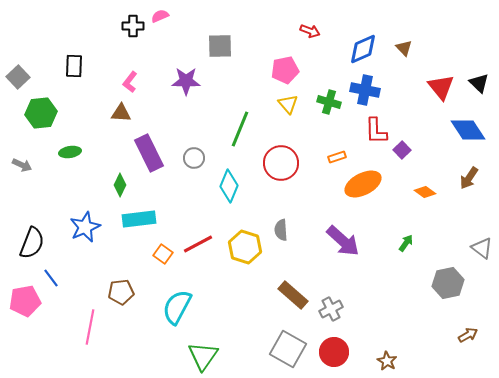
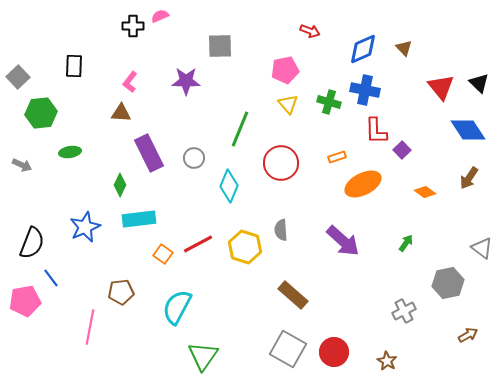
gray cross at (331, 309): moved 73 px right, 2 px down
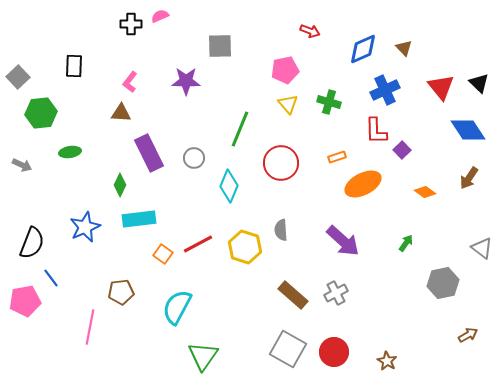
black cross at (133, 26): moved 2 px left, 2 px up
blue cross at (365, 90): moved 20 px right; rotated 36 degrees counterclockwise
gray hexagon at (448, 283): moved 5 px left
gray cross at (404, 311): moved 68 px left, 18 px up
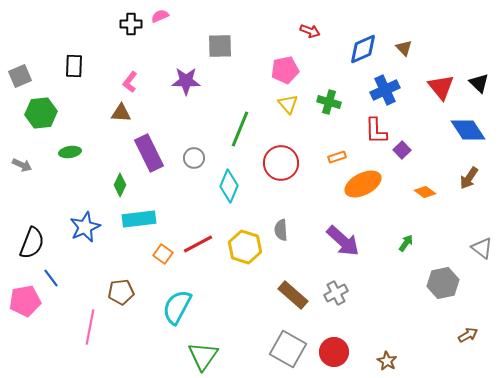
gray square at (18, 77): moved 2 px right, 1 px up; rotated 20 degrees clockwise
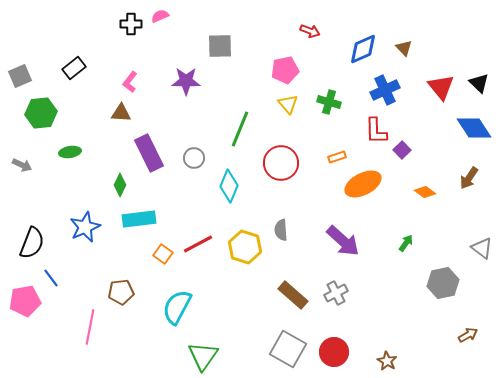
black rectangle at (74, 66): moved 2 px down; rotated 50 degrees clockwise
blue diamond at (468, 130): moved 6 px right, 2 px up
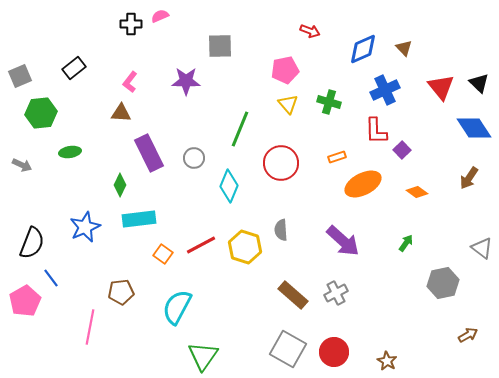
orange diamond at (425, 192): moved 8 px left
red line at (198, 244): moved 3 px right, 1 px down
pink pentagon at (25, 301): rotated 20 degrees counterclockwise
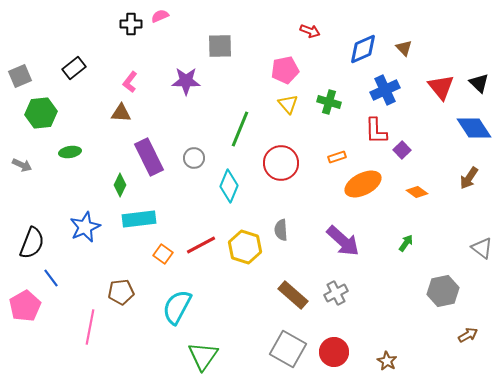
purple rectangle at (149, 153): moved 4 px down
gray hexagon at (443, 283): moved 8 px down
pink pentagon at (25, 301): moved 5 px down
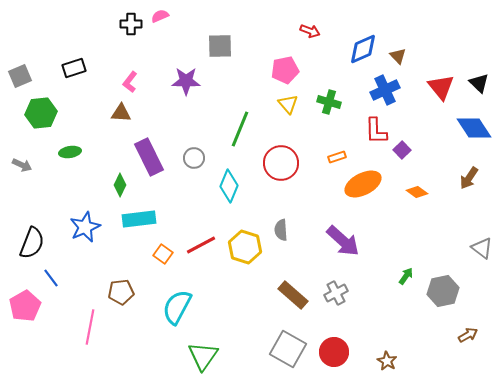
brown triangle at (404, 48): moved 6 px left, 8 px down
black rectangle at (74, 68): rotated 20 degrees clockwise
green arrow at (406, 243): moved 33 px down
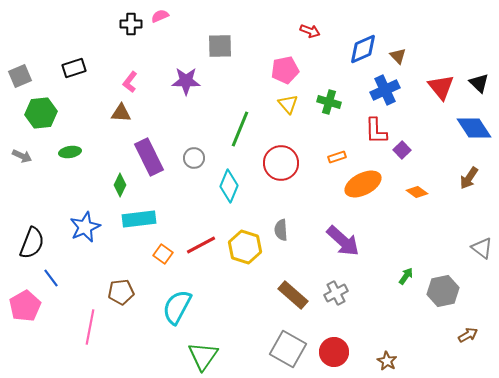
gray arrow at (22, 165): moved 9 px up
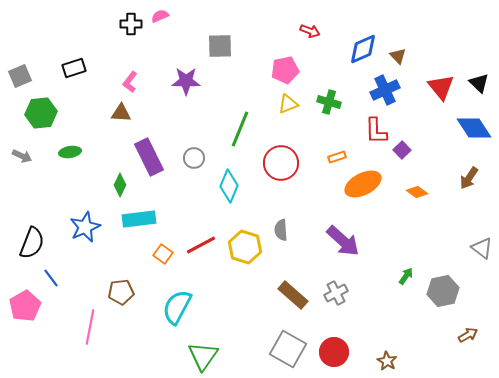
yellow triangle at (288, 104): rotated 50 degrees clockwise
